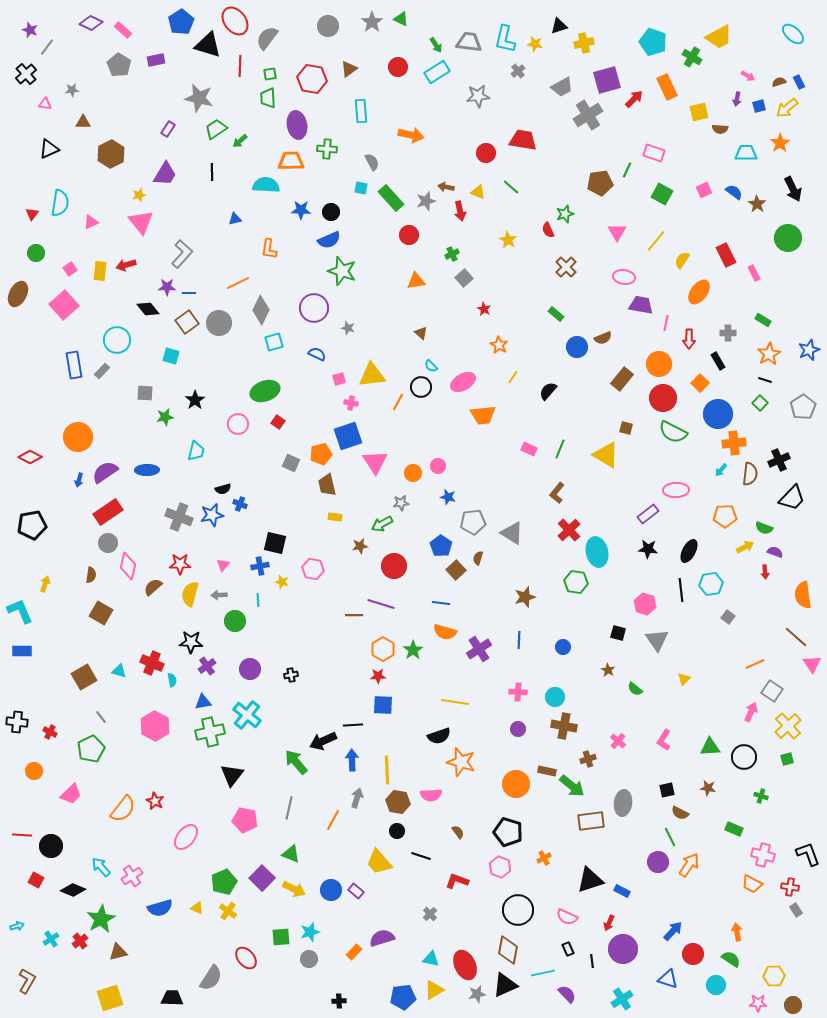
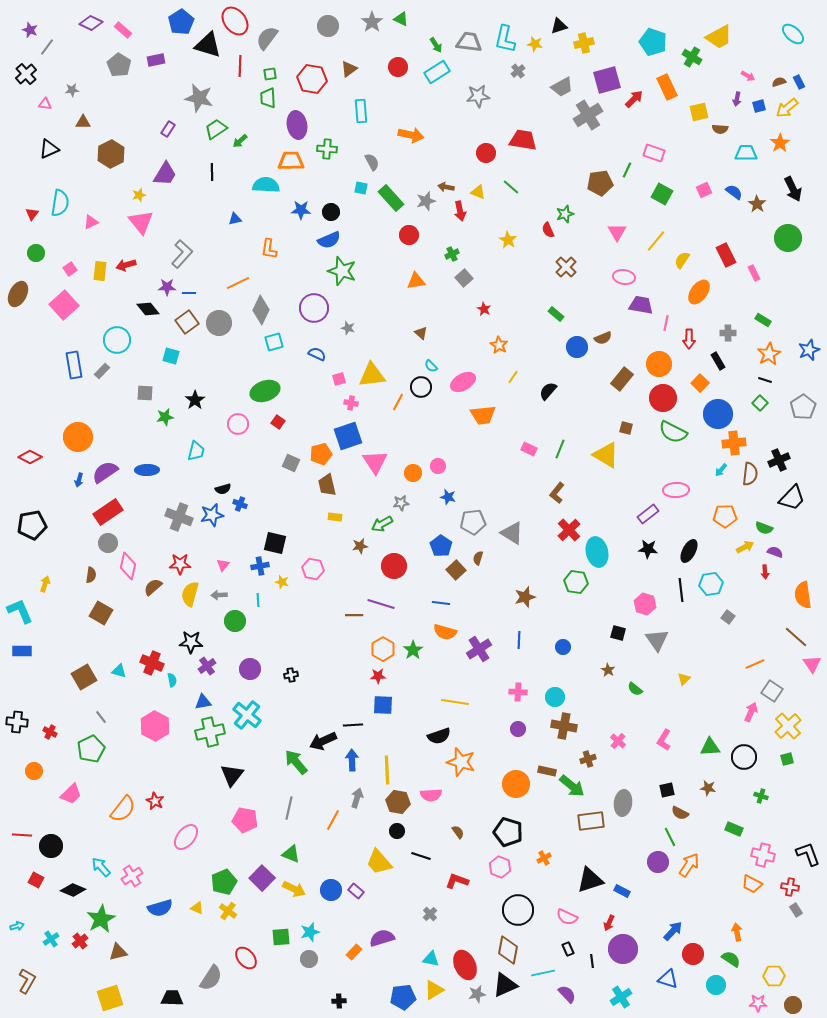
cyan cross at (622, 999): moved 1 px left, 2 px up
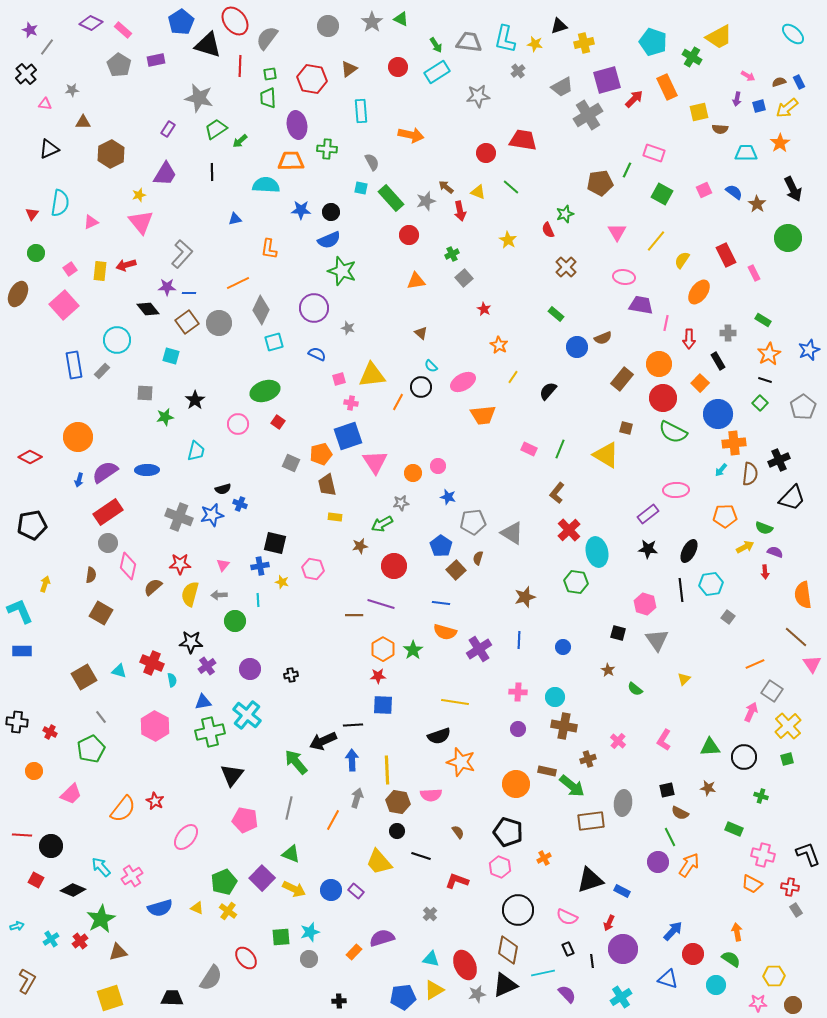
brown arrow at (446, 187): rotated 28 degrees clockwise
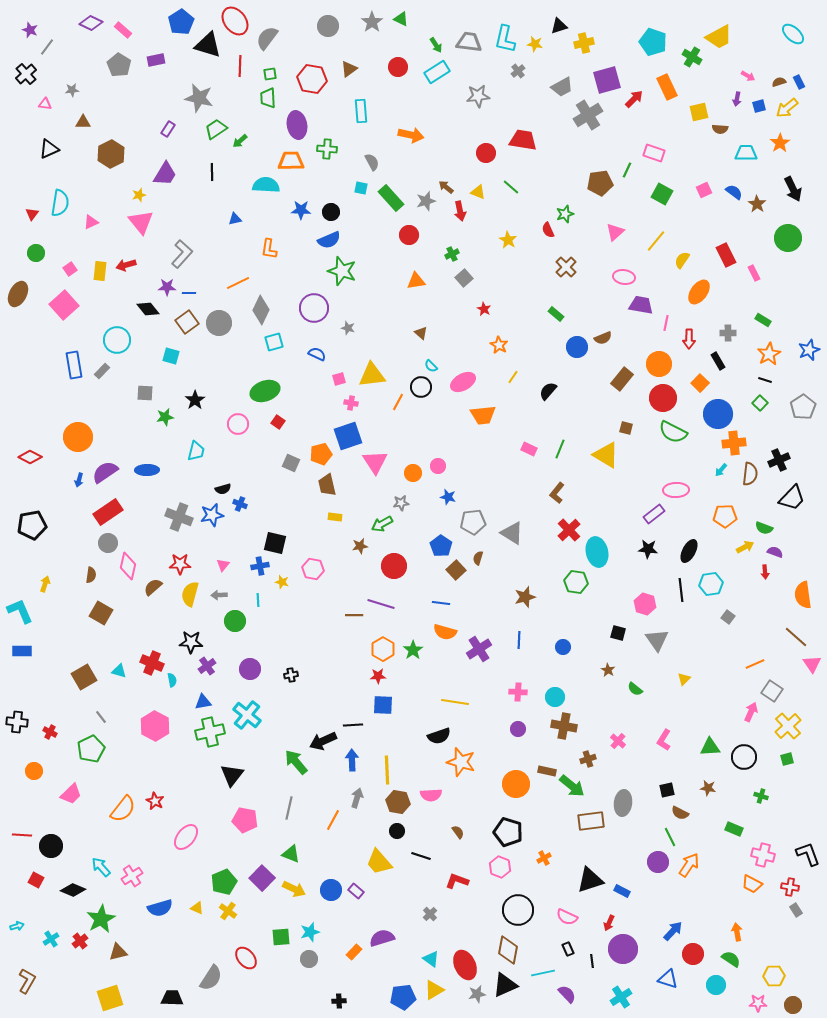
pink triangle at (617, 232): moved 2 px left; rotated 18 degrees clockwise
purple rectangle at (648, 514): moved 6 px right
cyan triangle at (431, 959): rotated 24 degrees clockwise
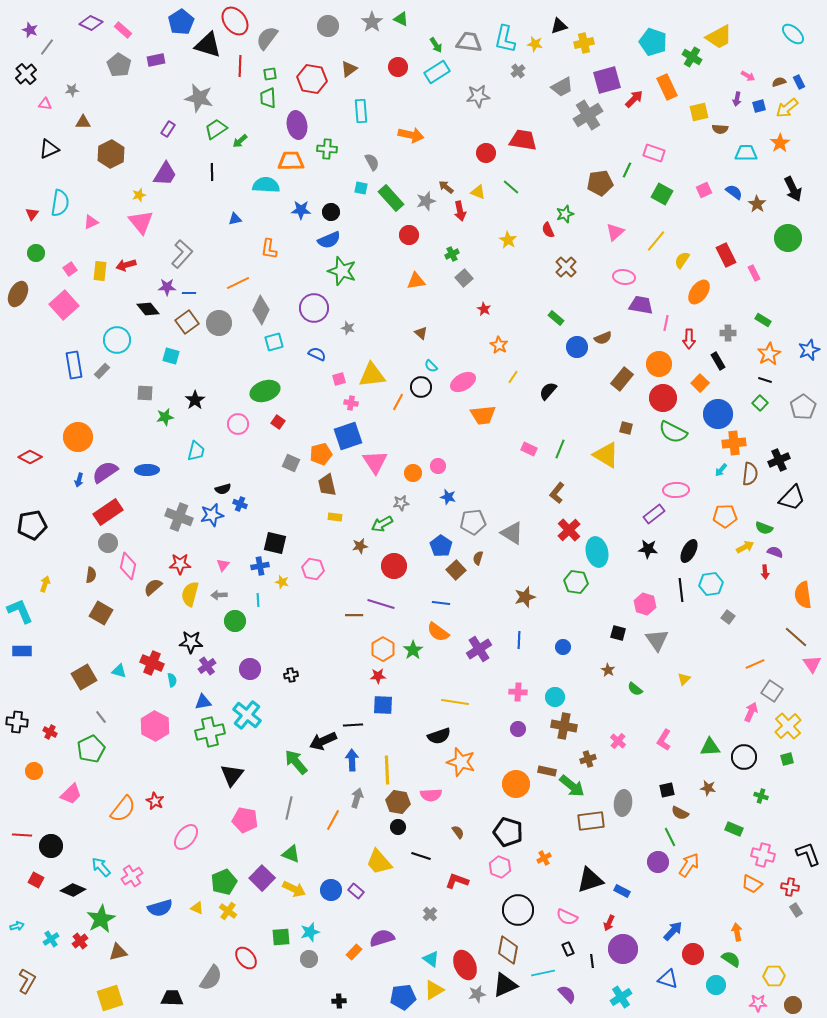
green rectangle at (556, 314): moved 4 px down
orange semicircle at (445, 632): moved 7 px left; rotated 20 degrees clockwise
black circle at (397, 831): moved 1 px right, 4 px up
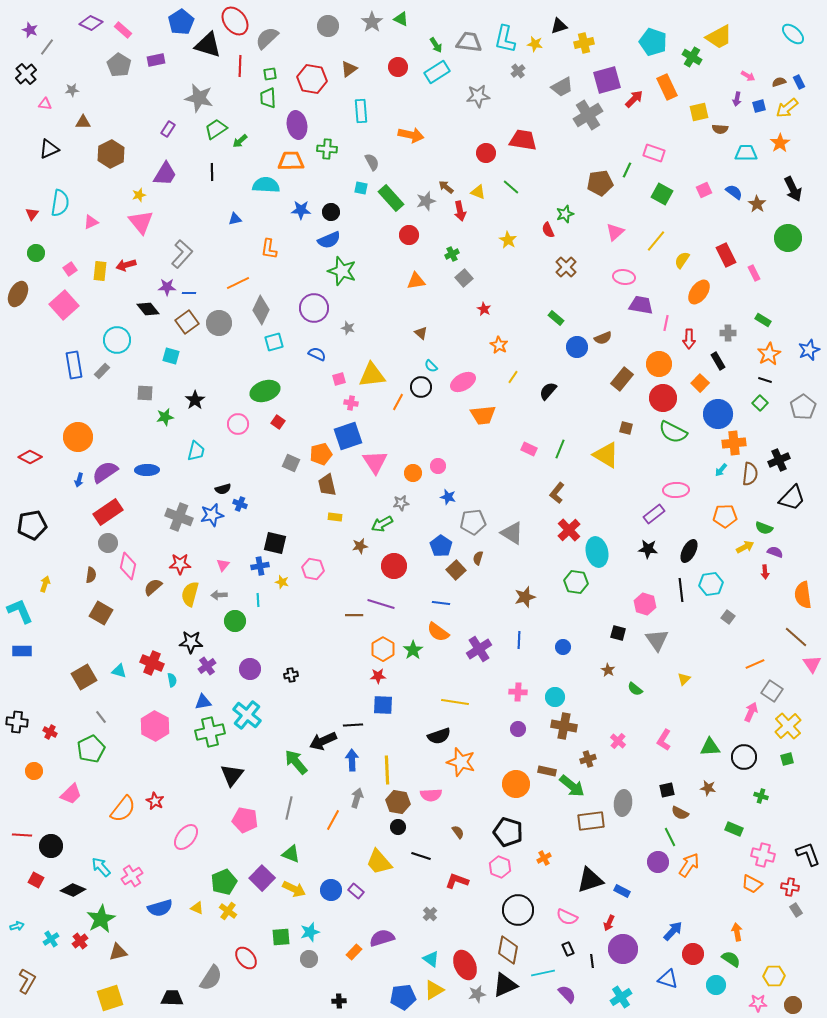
gray semicircle at (267, 38): rotated 10 degrees clockwise
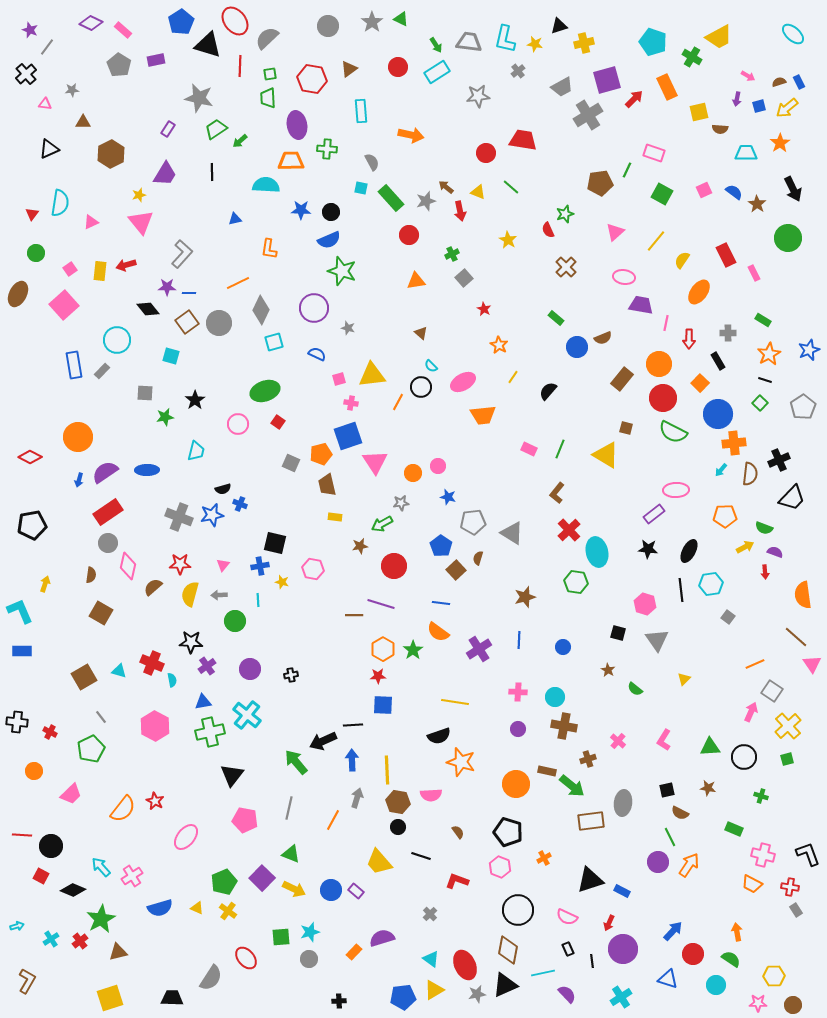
red square at (36, 880): moved 5 px right, 4 px up
